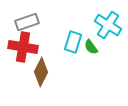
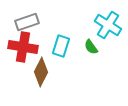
cyan rectangle: moved 12 px left, 4 px down
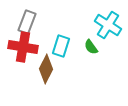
gray rectangle: rotated 50 degrees counterclockwise
brown diamond: moved 5 px right, 3 px up
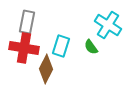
gray rectangle: rotated 10 degrees counterclockwise
red cross: moved 1 px right, 1 px down
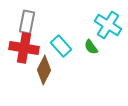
cyan rectangle: rotated 60 degrees counterclockwise
brown diamond: moved 2 px left, 1 px down
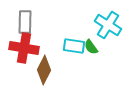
gray rectangle: moved 2 px left; rotated 10 degrees counterclockwise
cyan rectangle: moved 13 px right; rotated 40 degrees counterclockwise
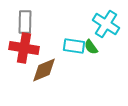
cyan cross: moved 2 px left, 1 px up
brown diamond: rotated 40 degrees clockwise
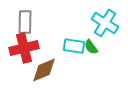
cyan cross: moved 1 px left, 1 px up
red cross: rotated 24 degrees counterclockwise
